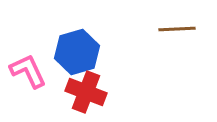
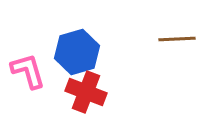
brown line: moved 10 px down
pink L-shape: rotated 9 degrees clockwise
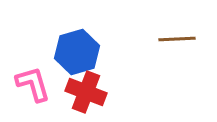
pink L-shape: moved 5 px right, 13 px down
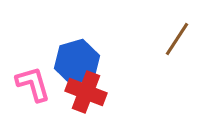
brown line: rotated 54 degrees counterclockwise
blue hexagon: moved 10 px down
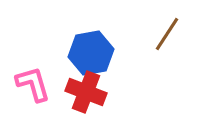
brown line: moved 10 px left, 5 px up
blue hexagon: moved 14 px right, 9 px up; rotated 6 degrees clockwise
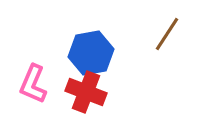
pink L-shape: rotated 141 degrees counterclockwise
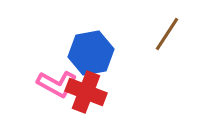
pink L-shape: moved 24 px right; rotated 84 degrees counterclockwise
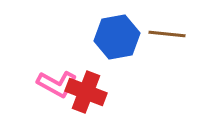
brown line: rotated 63 degrees clockwise
blue hexagon: moved 26 px right, 16 px up
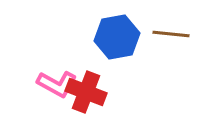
brown line: moved 4 px right
